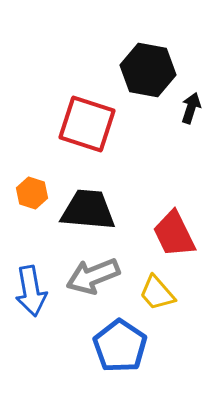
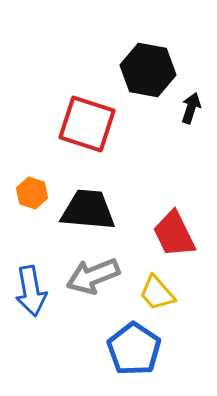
blue pentagon: moved 14 px right, 3 px down
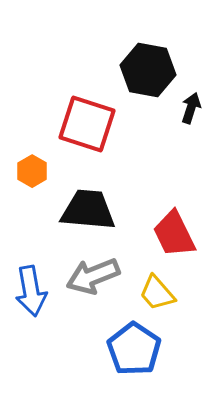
orange hexagon: moved 22 px up; rotated 12 degrees clockwise
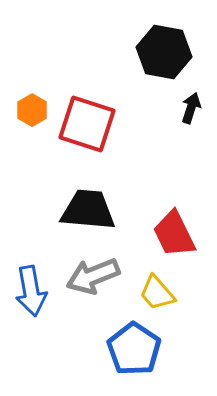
black hexagon: moved 16 px right, 18 px up
orange hexagon: moved 61 px up
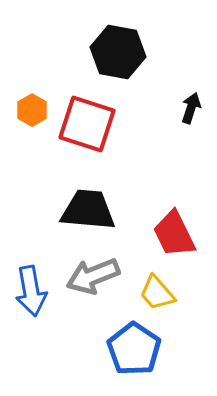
black hexagon: moved 46 px left
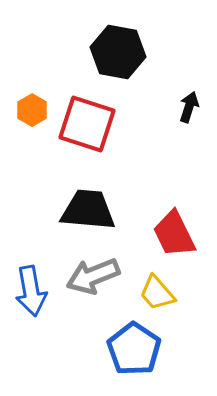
black arrow: moved 2 px left, 1 px up
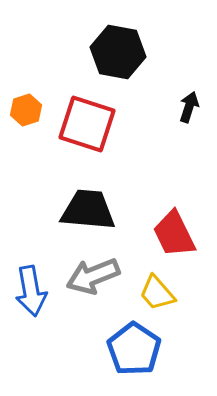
orange hexagon: moved 6 px left; rotated 12 degrees clockwise
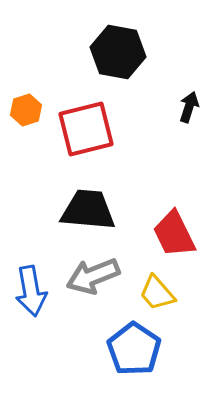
red square: moved 1 px left, 5 px down; rotated 32 degrees counterclockwise
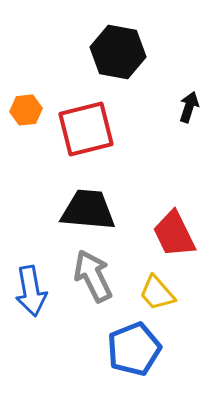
orange hexagon: rotated 12 degrees clockwise
gray arrow: rotated 86 degrees clockwise
blue pentagon: rotated 16 degrees clockwise
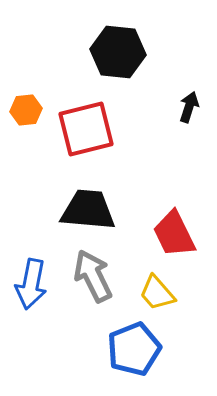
black hexagon: rotated 4 degrees counterclockwise
blue arrow: moved 7 px up; rotated 21 degrees clockwise
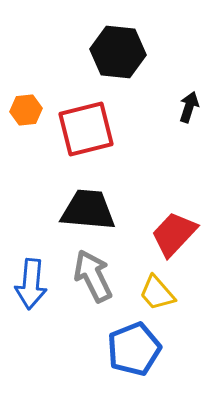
red trapezoid: rotated 69 degrees clockwise
blue arrow: rotated 6 degrees counterclockwise
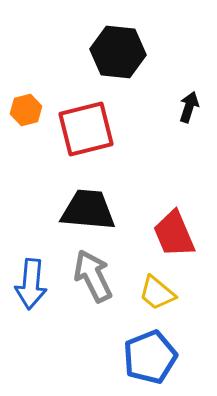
orange hexagon: rotated 8 degrees counterclockwise
red trapezoid: rotated 66 degrees counterclockwise
yellow trapezoid: rotated 9 degrees counterclockwise
blue pentagon: moved 16 px right, 8 px down
